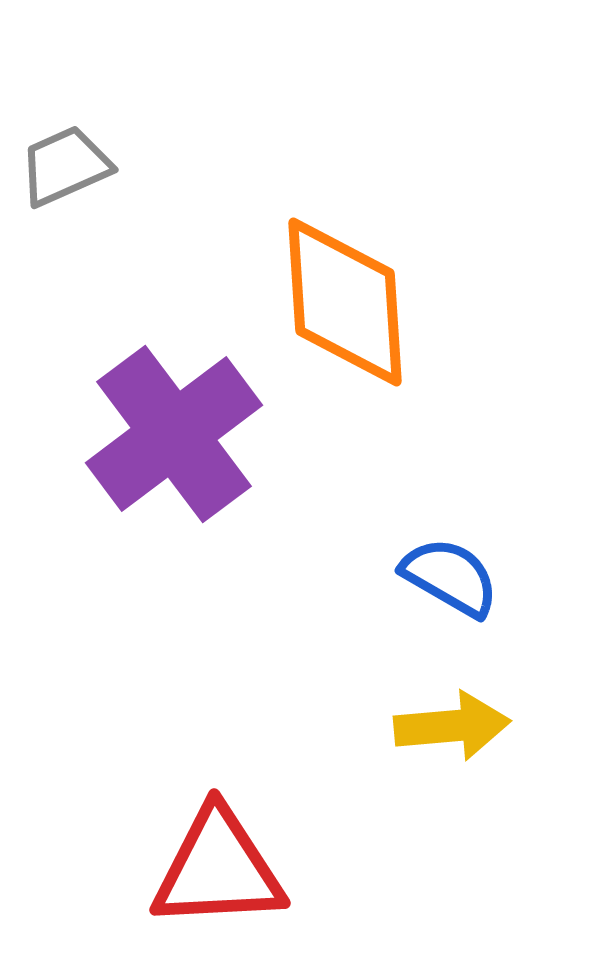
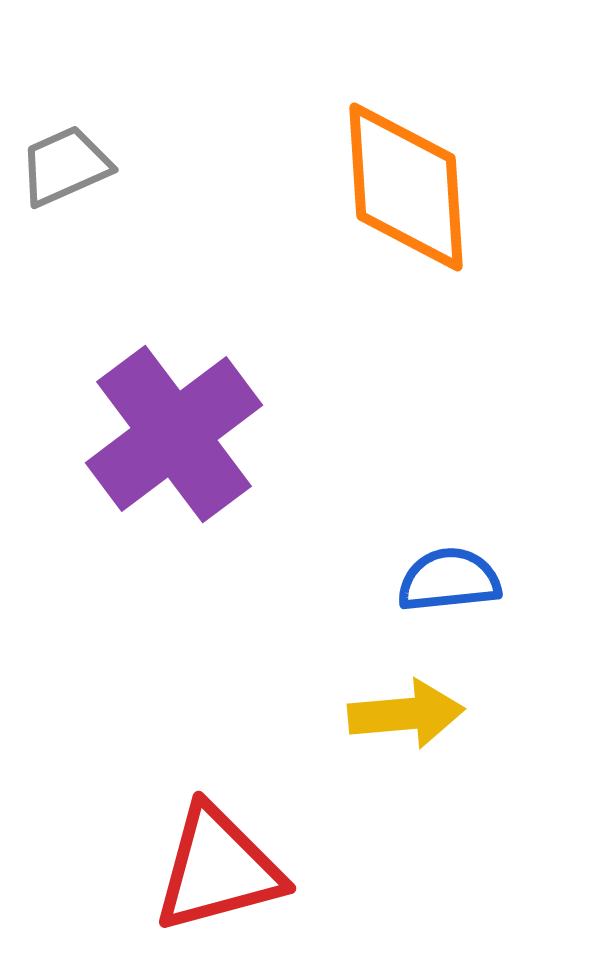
orange diamond: moved 61 px right, 115 px up
blue semicircle: moved 1 px left, 3 px down; rotated 36 degrees counterclockwise
yellow arrow: moved 46 px left, 12 px up
red triangle: rotated 12 degrees counterclockwise
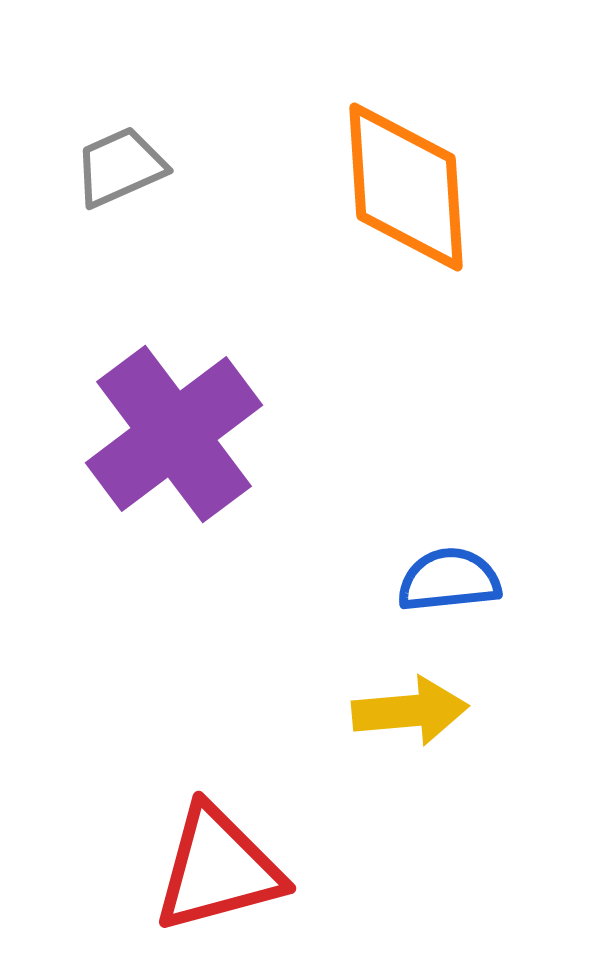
gray trapezoid: moved 55 px right, 1 px down
yellow arrow: moved 4 px right, 3 px up
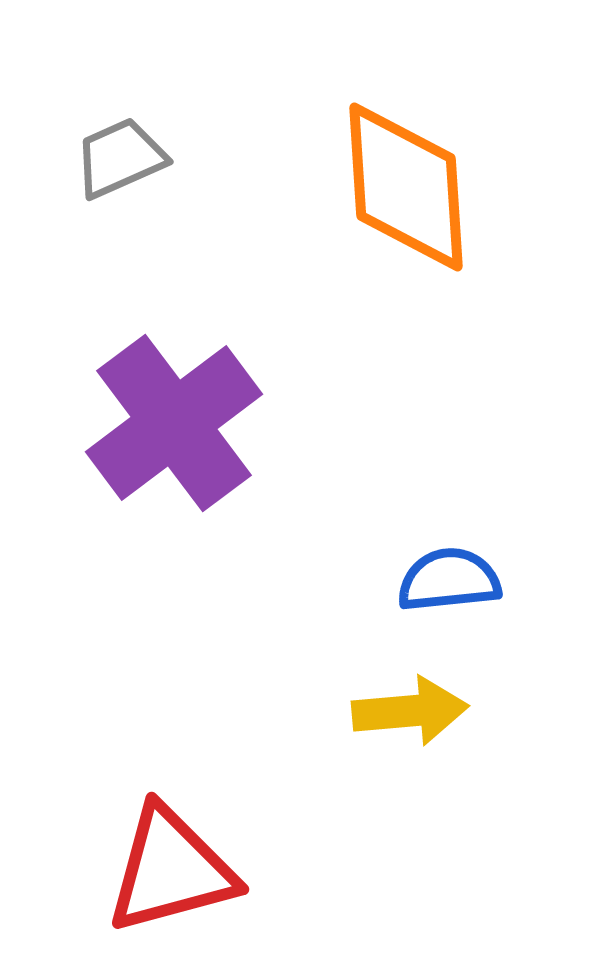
gray trapezoid: moved 9 px up
purple cross: moved 11 px up
red triangle: moved 47 px left, 1 px down
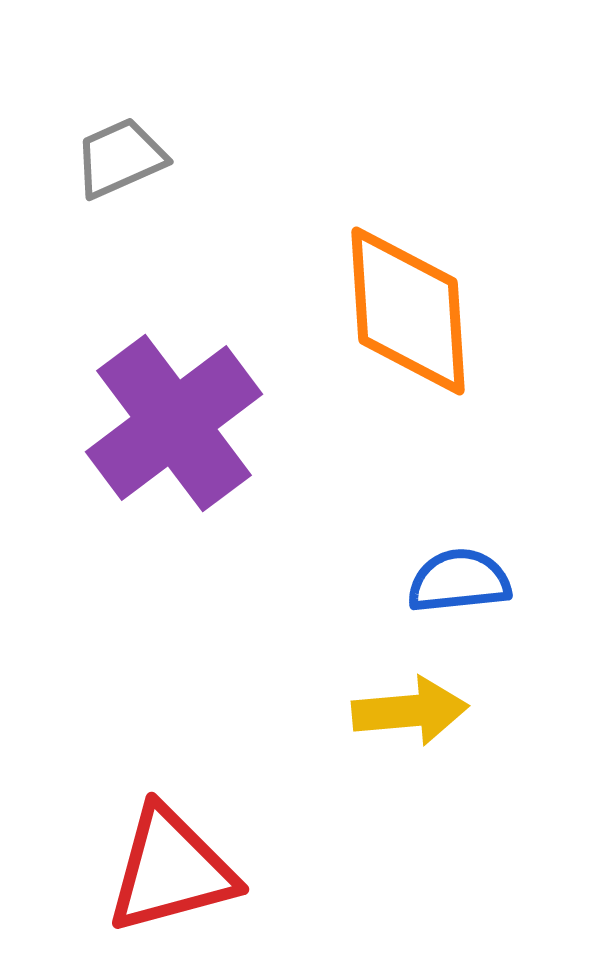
orange diamond: moved 2 px right, 124 px down
blue semicircle: moved 10 px right, 1 px down
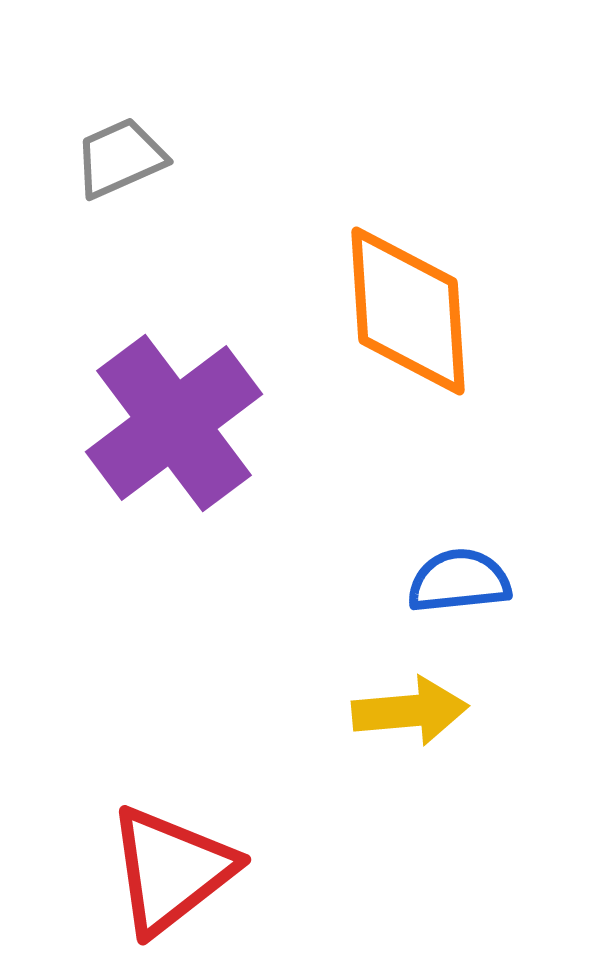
red triangle: rotated 23 degrees counterclockwise
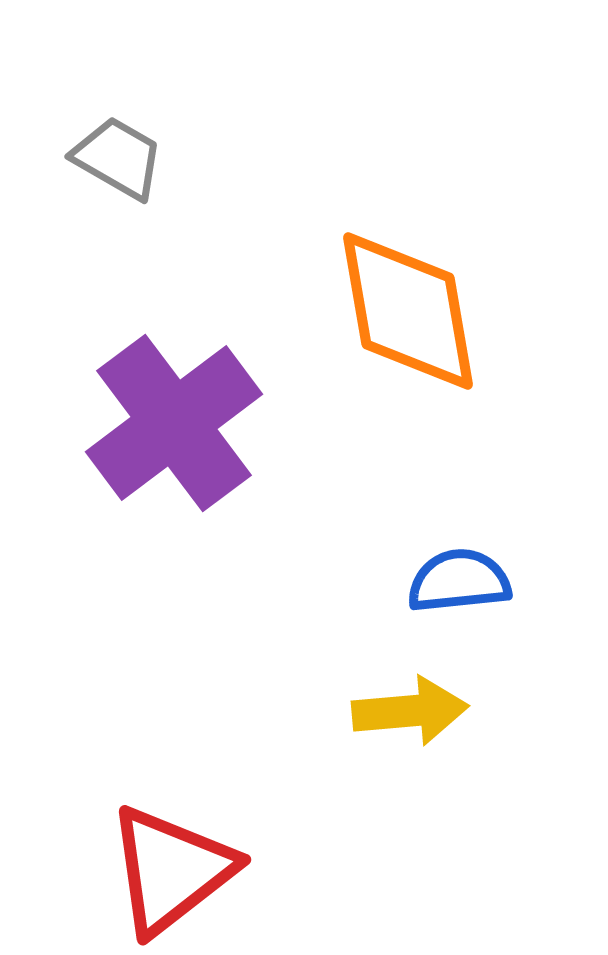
gray trapezoid: moved 2 px left; rotated 54 degrees clockwise
orange diamond: rotated 6 degrees counterclockwise
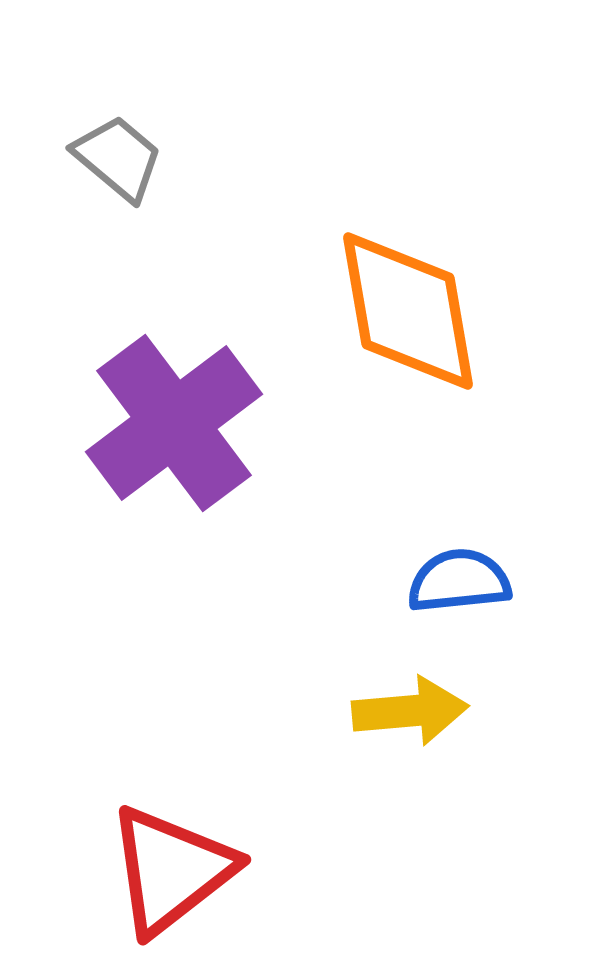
gray trapezoid: rotated 10 degrees clockwise
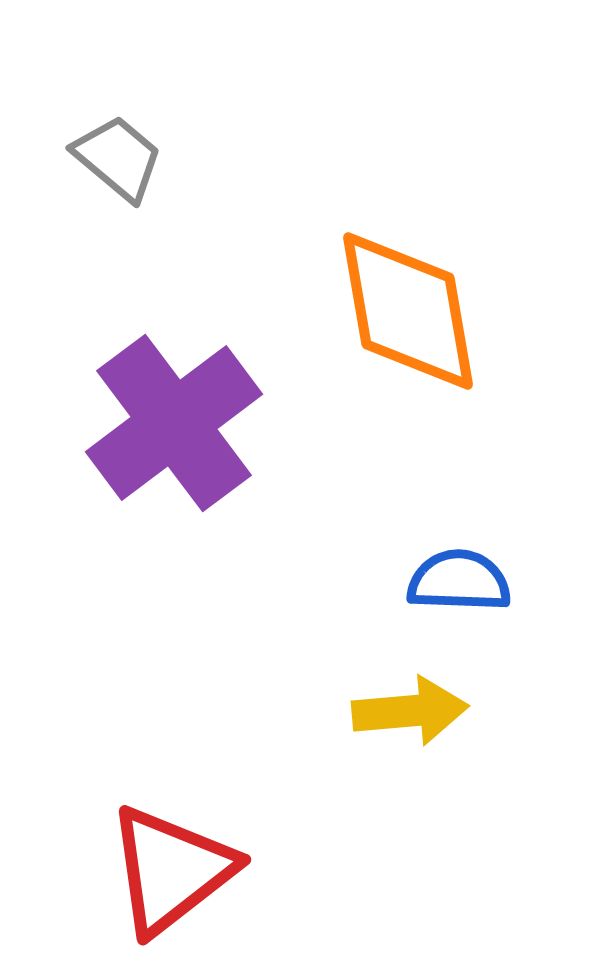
blue semicircle: rotated 8 degrees clockwise
